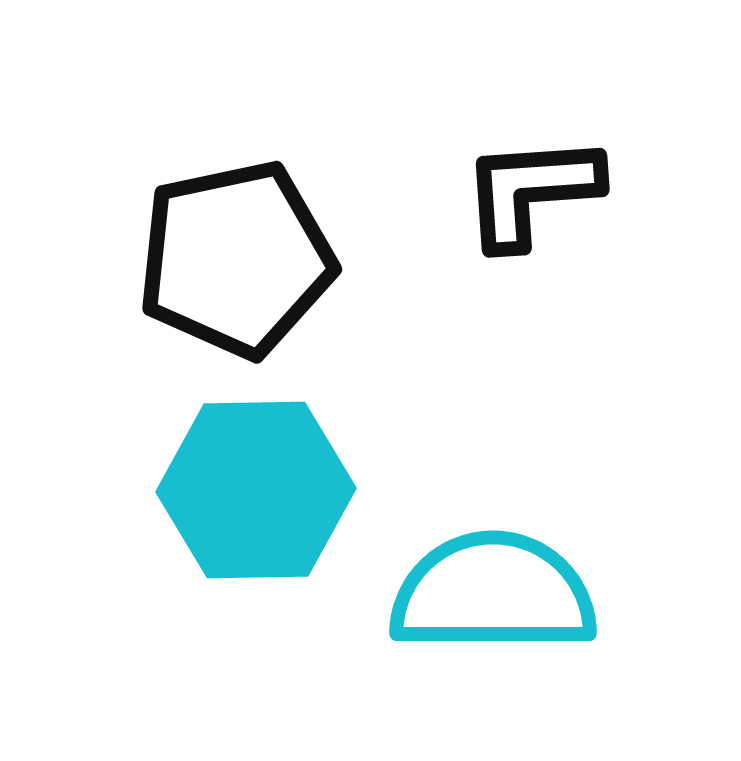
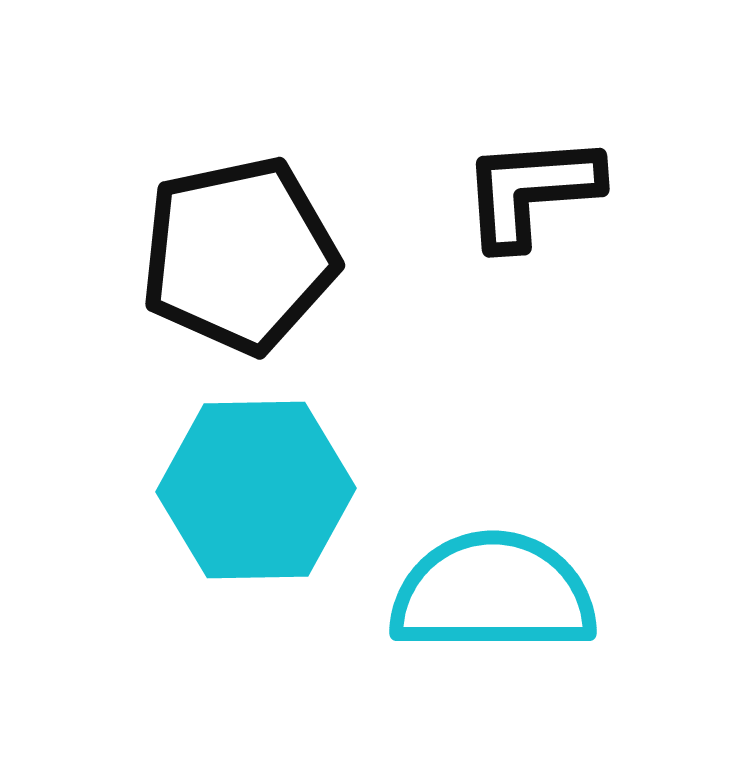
black pentagon: moved 3 px right, 4 px up
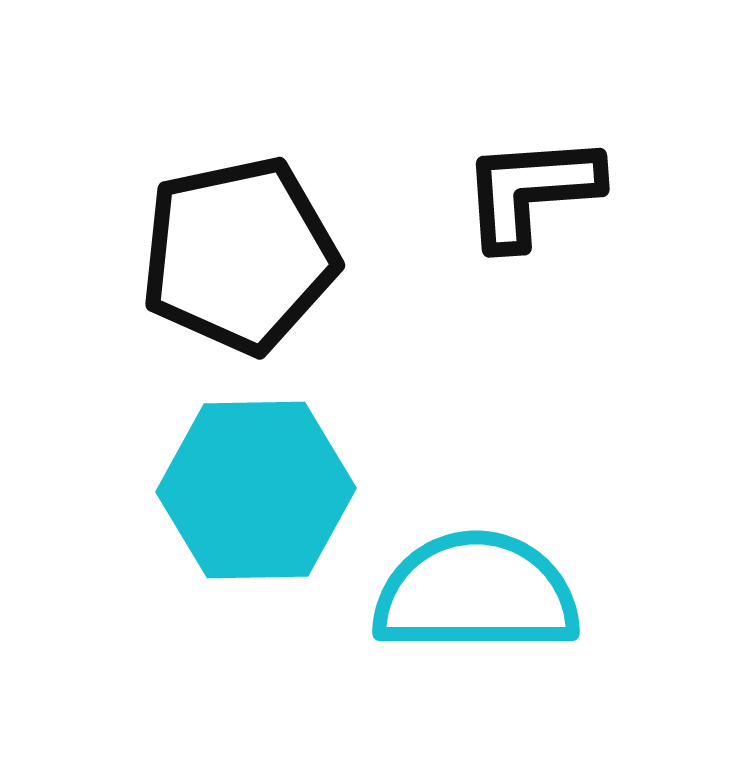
cyan semicircle: moved 17 px left
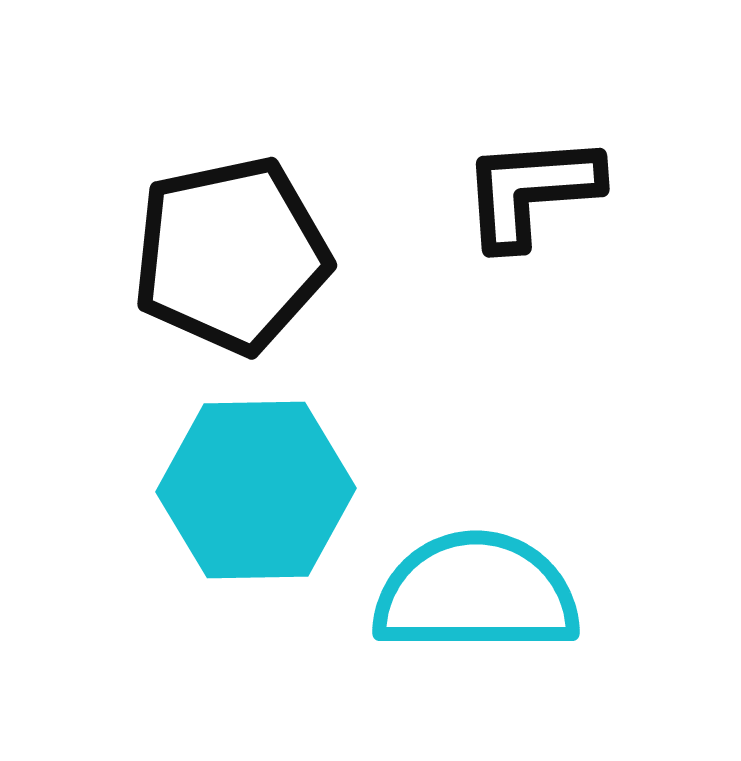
black pentagon: moved 8 px left
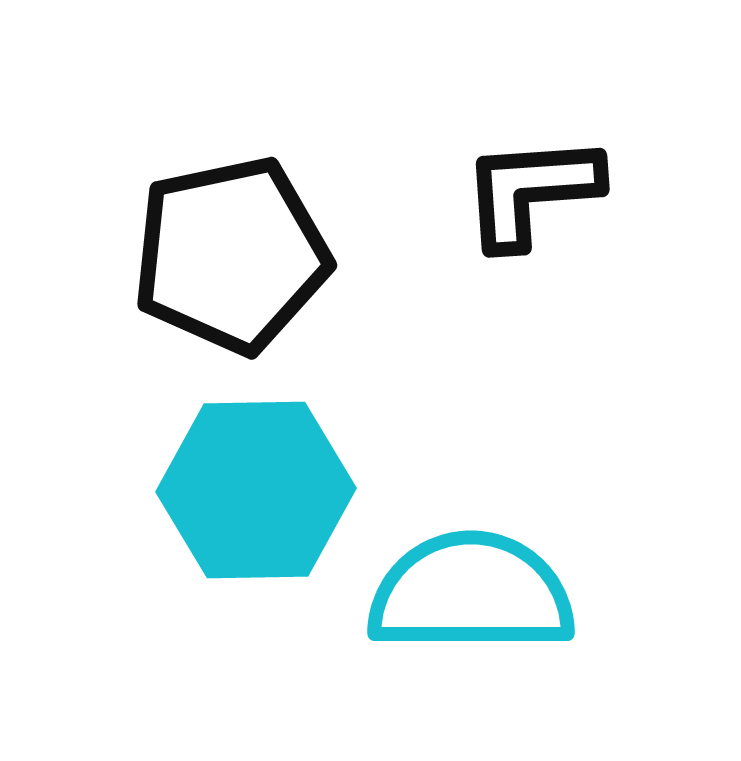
cyan semicircle: moved 5 px left
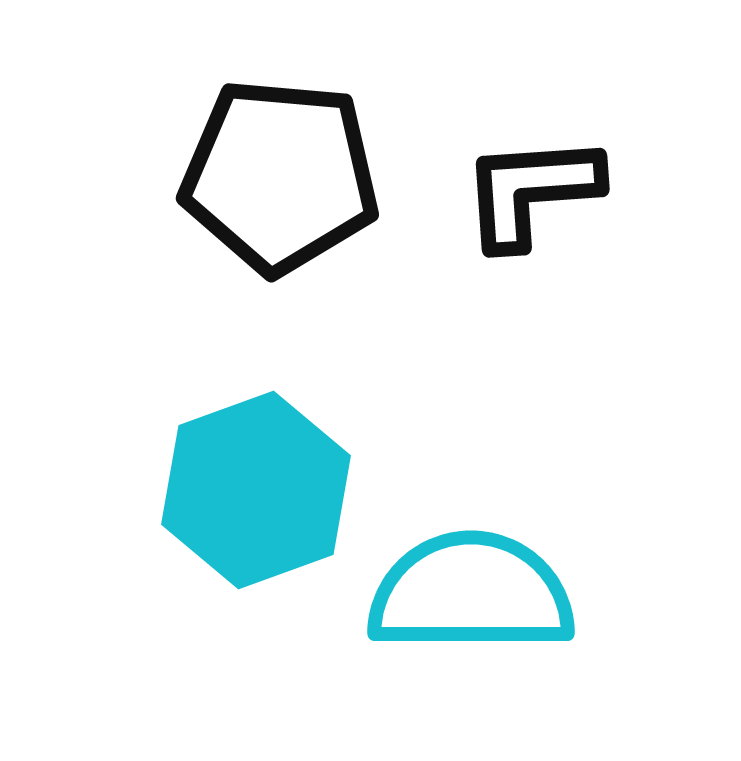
black pentagon: moved 49 px right, 79 px up; rotated 17 degrees clockwise
cyan hexagon: rotated 19 degrees counterclockwise
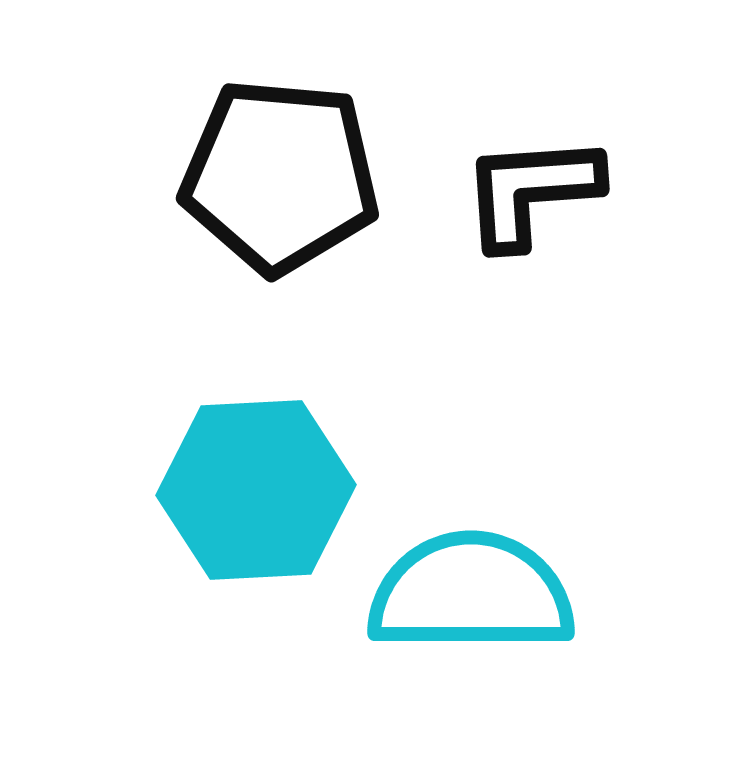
cyan hexagon: rotated 17 degrees clockwise
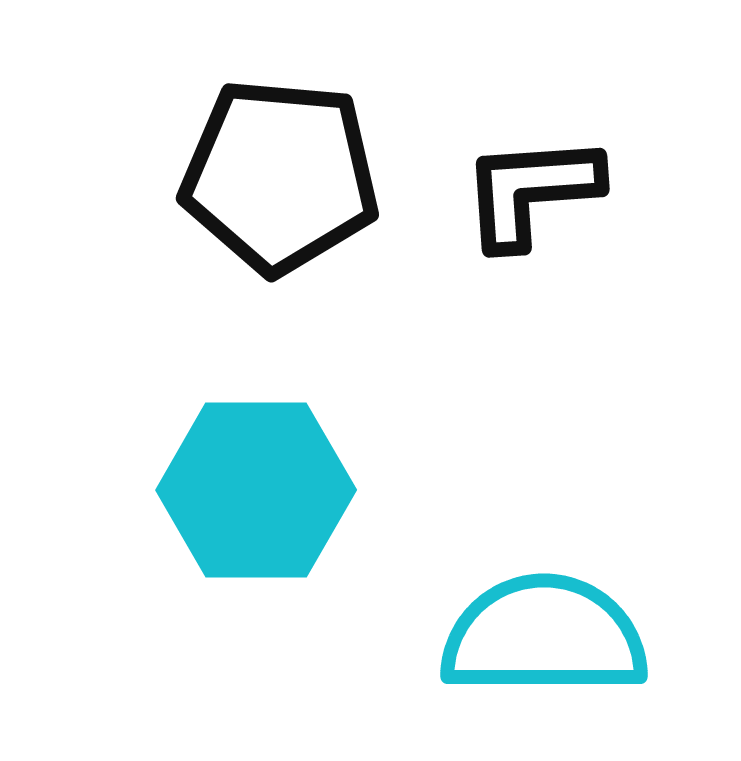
cyan hexagon: rotated 3 degrees clockwise
cyan semicircle: moved 73 px right, 43 px down
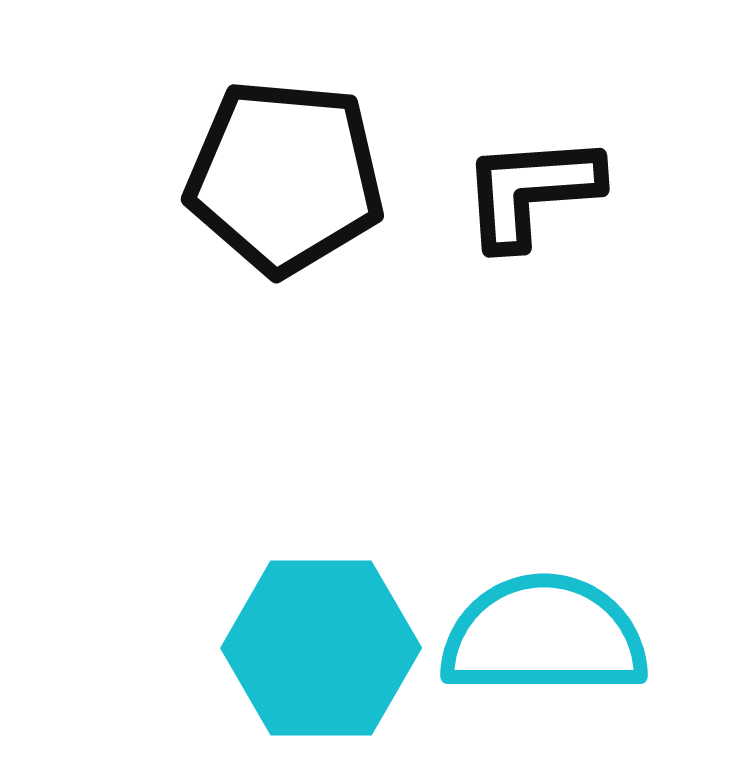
black pentagon: moved 5 px right, 1 px down
cyan hexagon: moved 65 px right, 158 px down
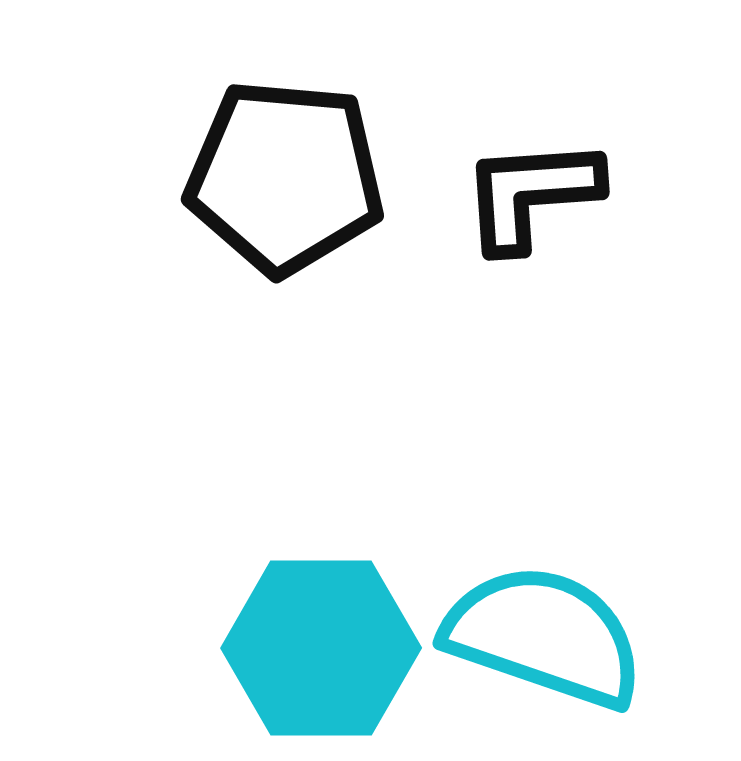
black L-shape: moved 3 px down
cyan semicircle: rotated 19 degrees clockwise
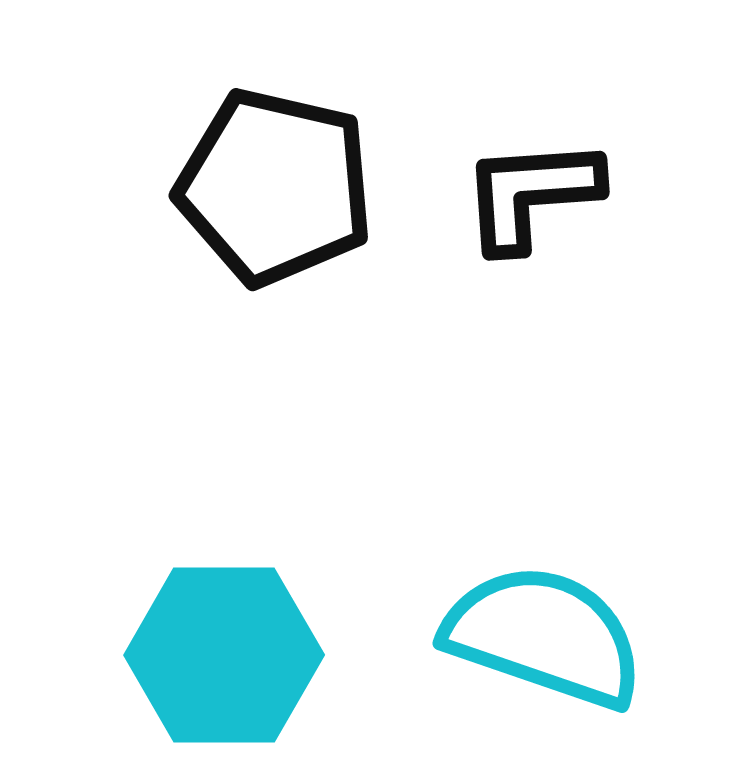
black pentagon: moved 10 px left, 10 px down; rotated 8 degrees clockwise
cyan hexagon: moved 97 px left, 7 px down
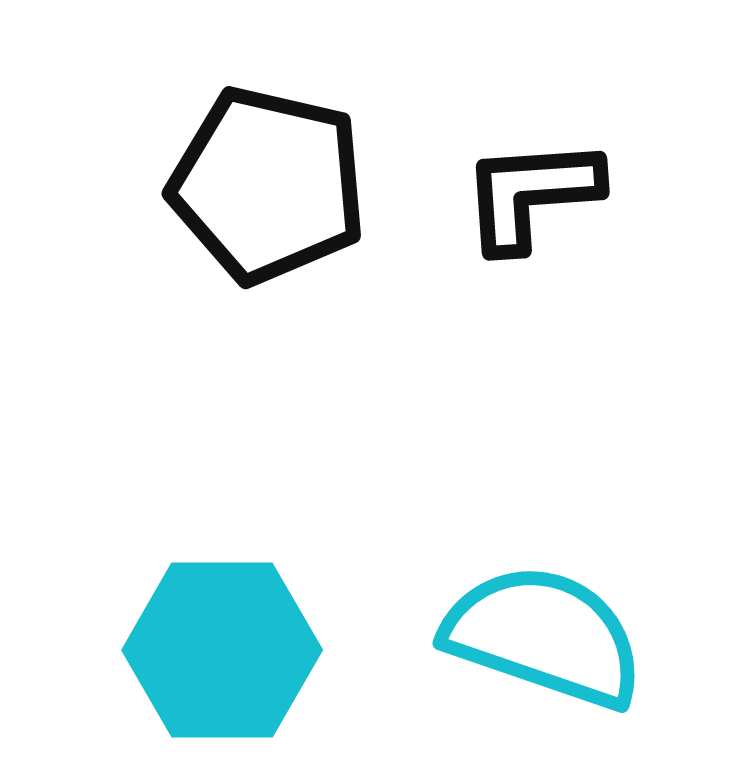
black pentagon: moved 7 px left, 2 px up
cyan hexagon: moved 2 px left, 5 px up
